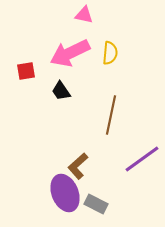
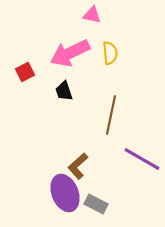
pink triangle: moved 8 px right
yellow semicircle: rotated 10 degrees counterclockwise
red square: moved 1 px left, 1 px down; rotated 18 degrees counterclockwise
black trapezoid: moved 3 px right; rotated 15 degrees clockwise
purple line: rotated 66 degrees clockwise
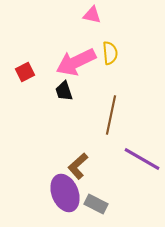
pink arrow: moved 6 px right, 9 px down
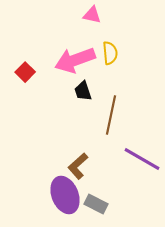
pink arrow: moved 1 px left, 2 px up; rotated 6 degrees clockwise
red square: rotated 18 degrees counterclockwise
black trapezoid: moved 19 px right
purple ellipse: moved 2 px down
